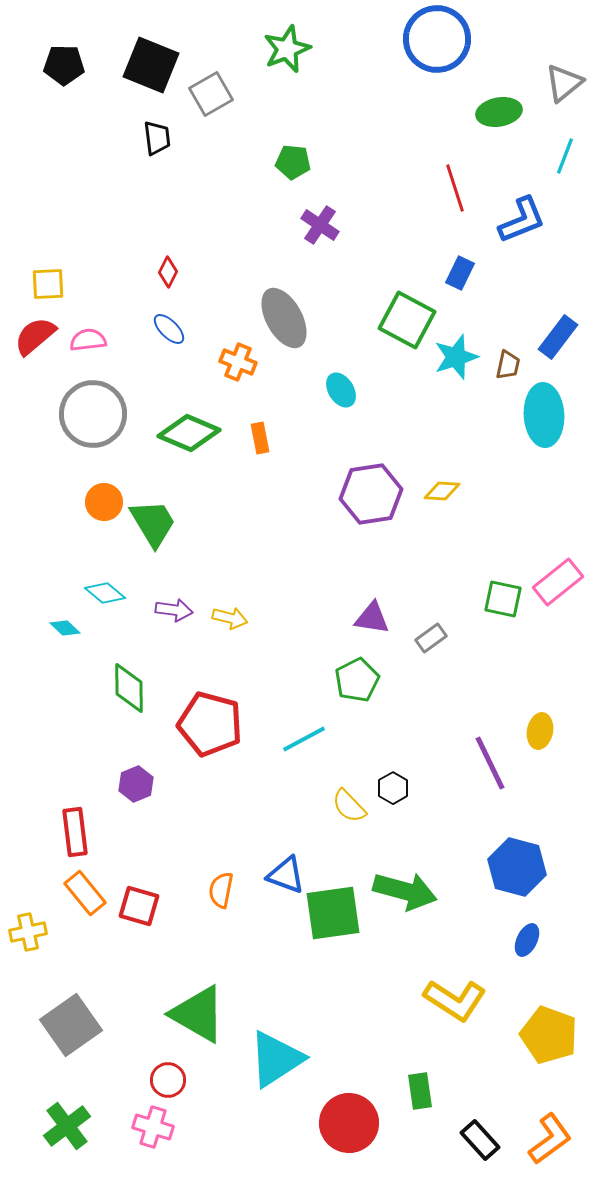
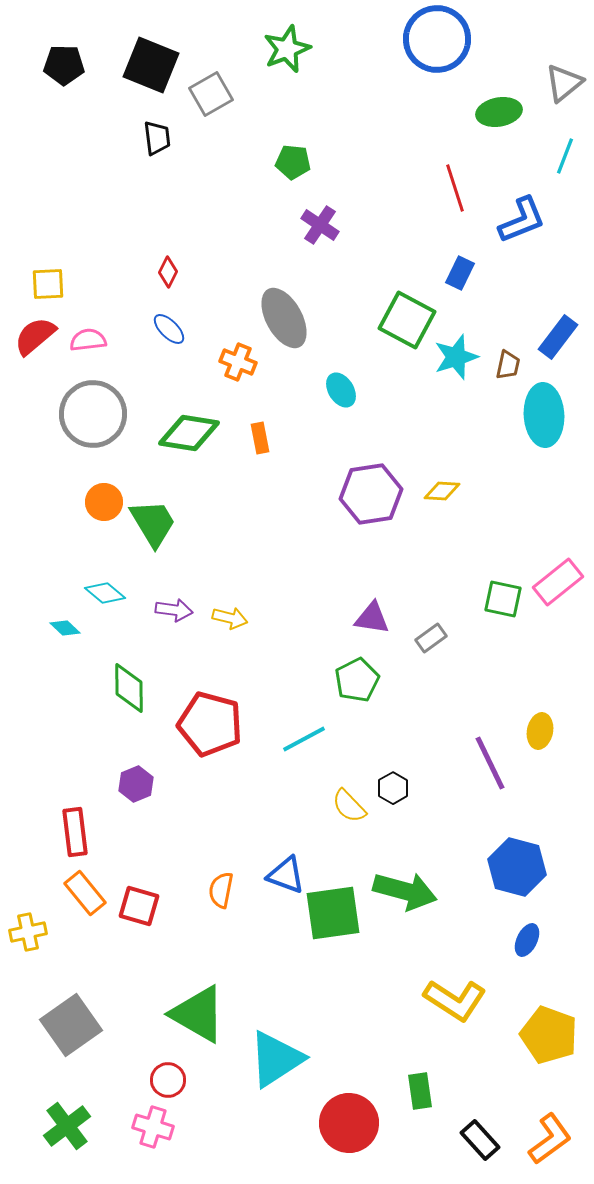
green diamond at (189, 433): rotated 14 degrees counterclockwise
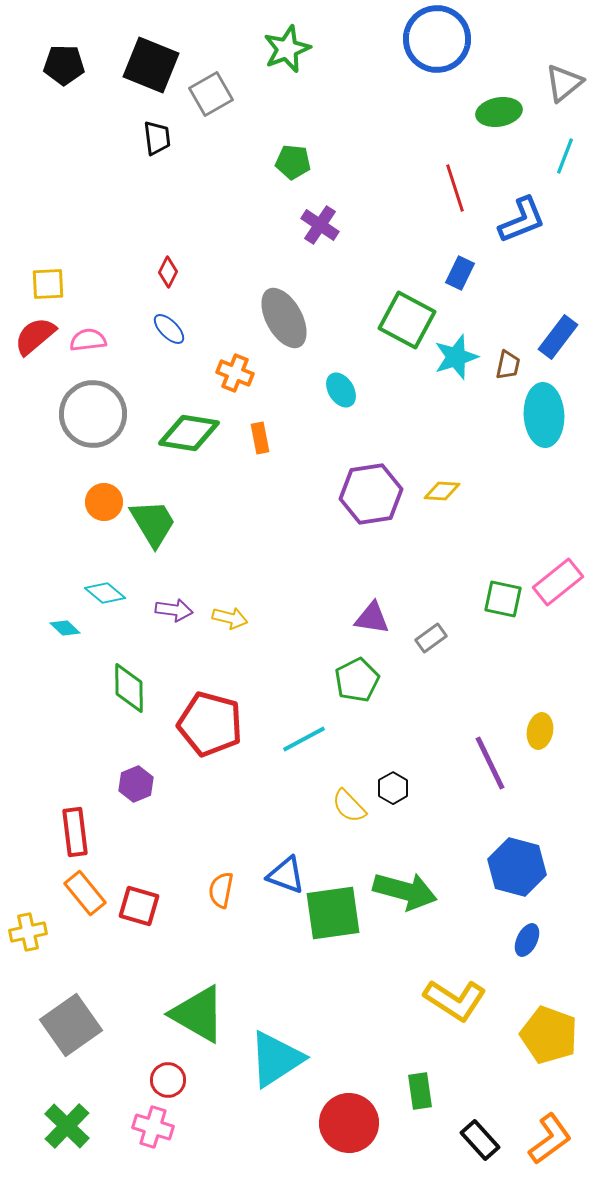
orange cross at (238, 362): moved 3 px left, 11 px down
green cross at (67, 1126): rotated 9 degrees counterclockwise
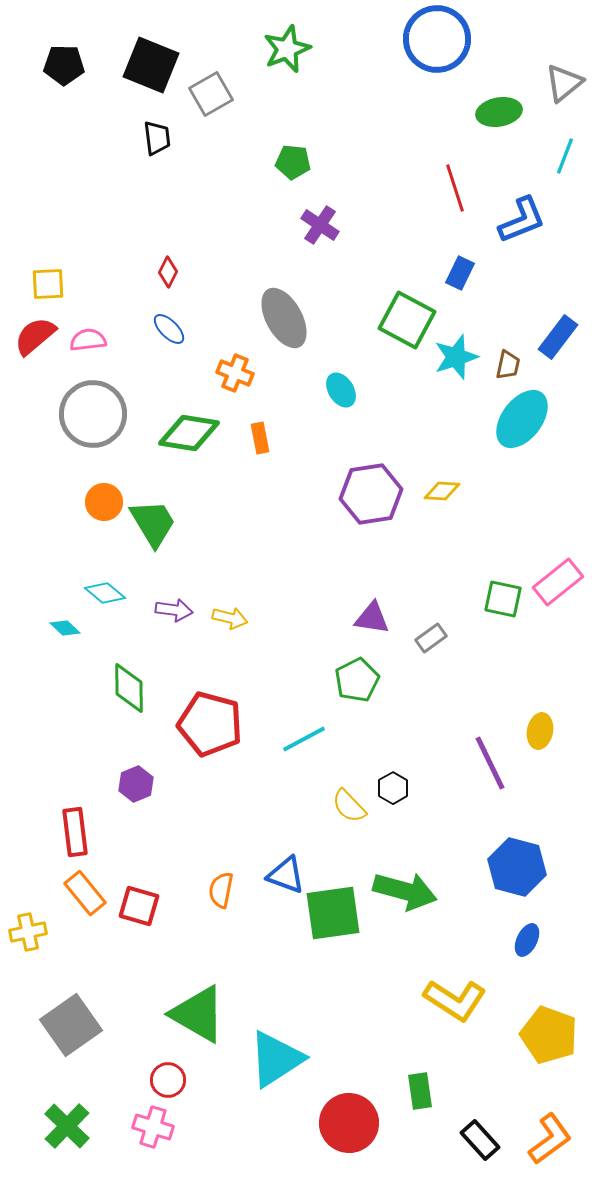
cyan ellipse at (544, 415): moved 22 px left, 4 px down; rotated 40 degrees clockwise
